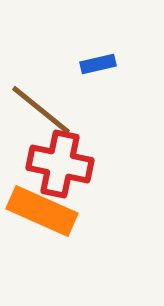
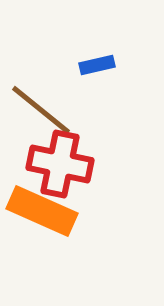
blue rectangle: moved 1 px left, 1 px down
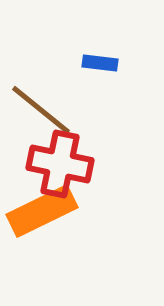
blue rectangle: moved 3 px right, 2 px up; rotated 20 degrees clockwise
orange rectangle: rotated 50 degrees counterclockwise
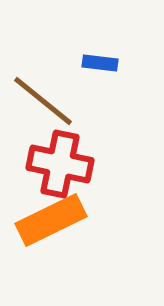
brown line: moved 2 px right, 9 px up
orange rectangle: moved 9 px right, 9 px down
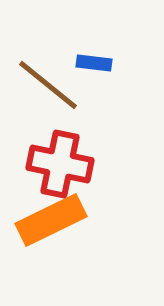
blue rectangle: moved 6 px left
brown line: moved 5 px right, 16 px up
